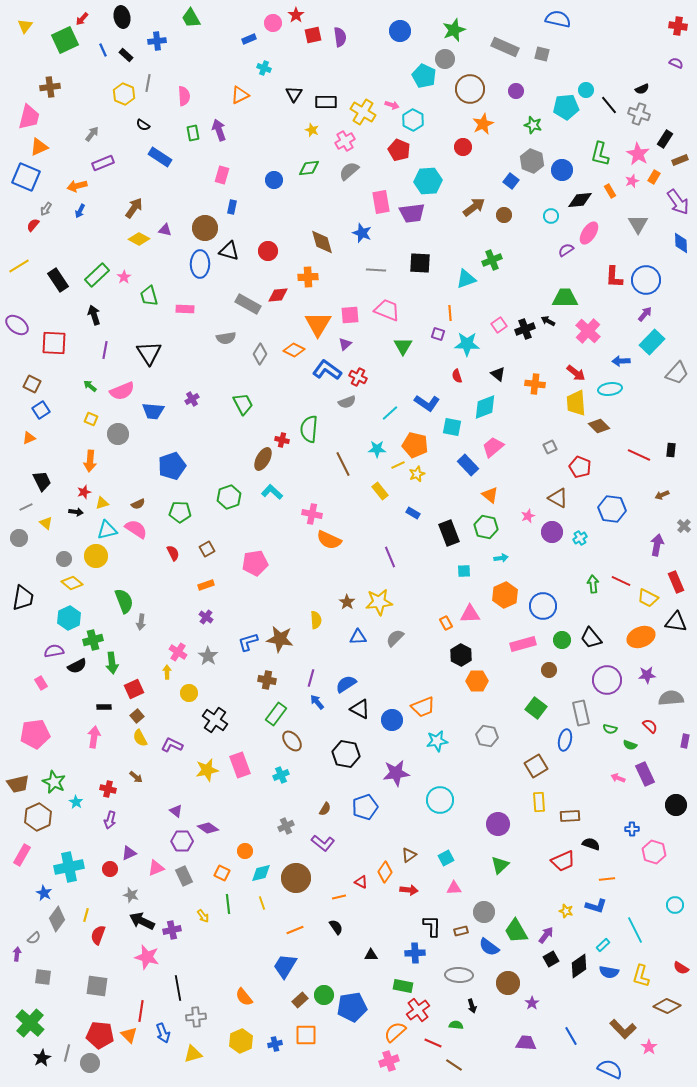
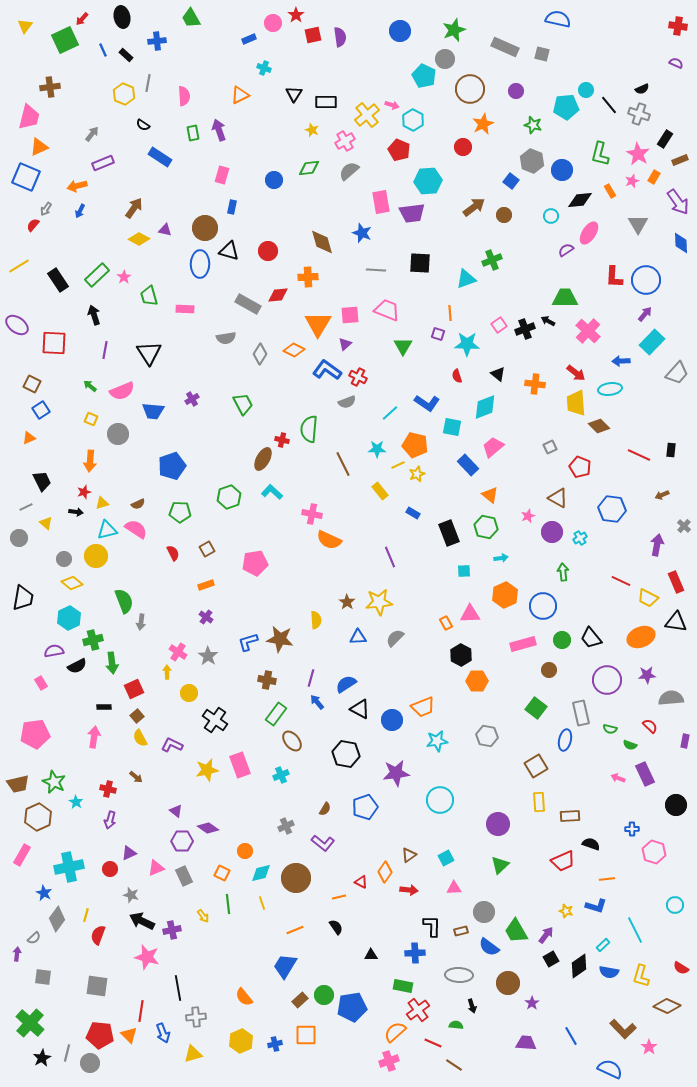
yellow cross at (363, 112): moved 4 px right, 3 px down; rotated 20 degrees clockwise
green arrow at (593, 584): moved 30 px left, 12 px up
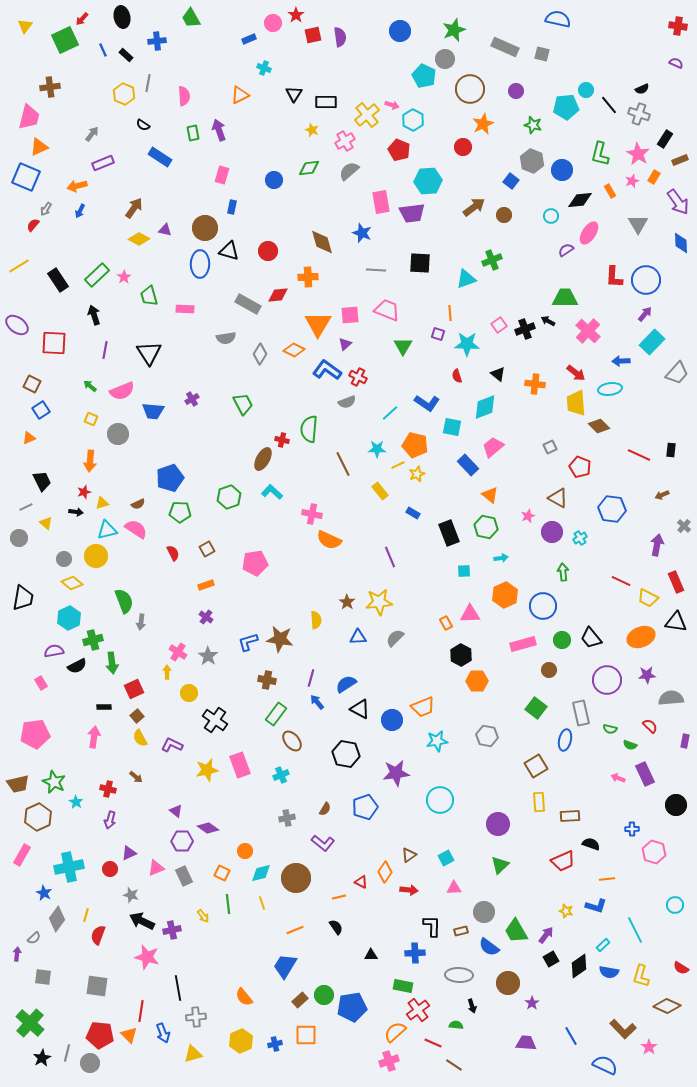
blue pentagon at (172, 466): moved 2 px left, 12 px down
gray cross at (286, 826): moved 1 px right, 8 px up; rotated 14 degrees clockwise
blue semicircle at (610, 1069): moved 5 px left, 4 px up
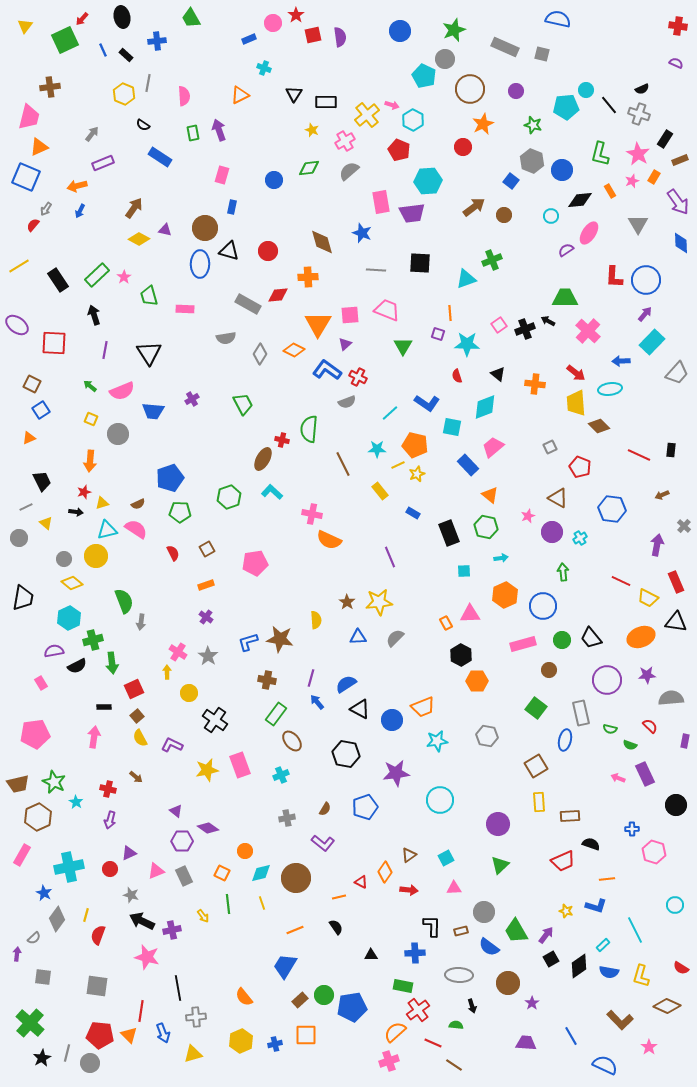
pink triangle at (156, 868): moved 3 px down
brown L-shape at (623, 1029): moved 3 px left, 9 px up
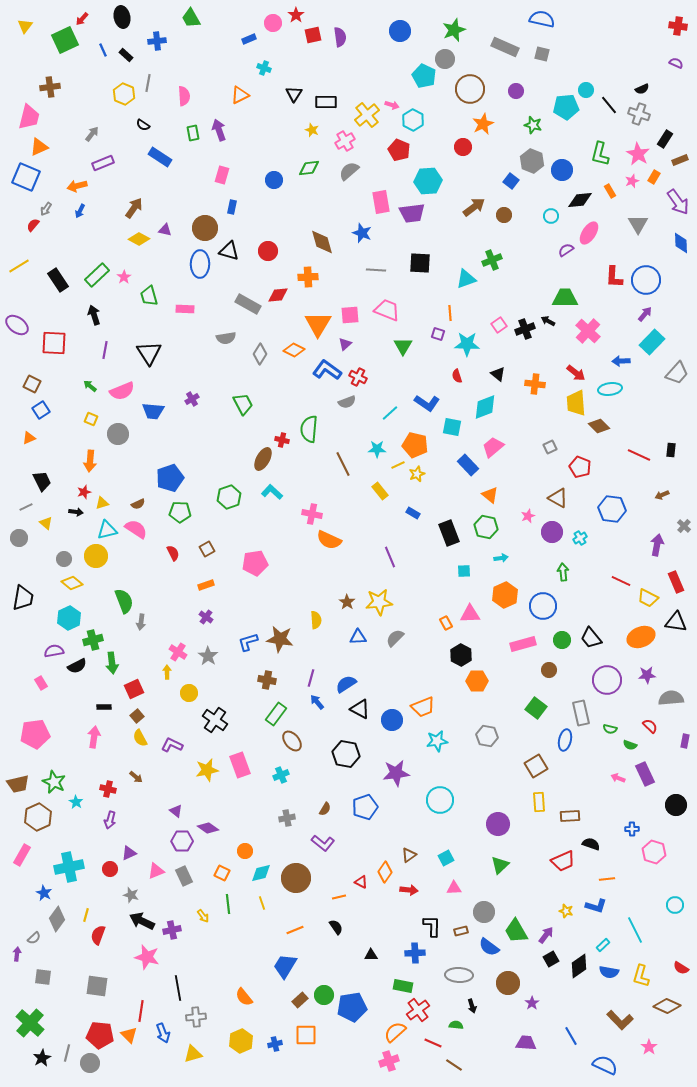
blue semicircle at (558, 19): moved 16 px left
